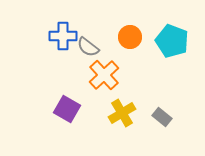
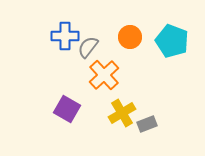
blue cross: moved 2 px right
gray semicircle: rotated 90 degrees clockwise
gray rectangle: moved 15 px left, 7 px down; rotated 60 degrees counterclockwise
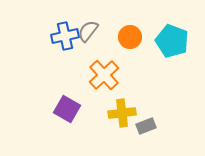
blue cross: rotated 12 degrees counterclockwise
gray semicircle: moved 16 px up
yellow cross: rotated 24 degrees clockwise
gray rectangle: moved 1 px left, 2 px down
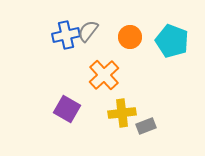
blue cross: moved 1 px right, 1 px up
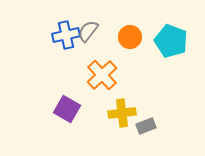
cyan pentagon: moved 1 px left
orange cross: moved 2 px left
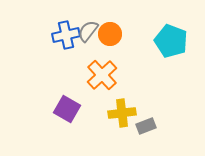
orange circle: moved 20 px left, 3 px up
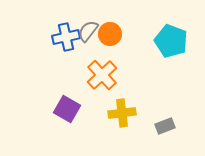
blue cross: moved 2 px down
gray rectangle: moved 19 px right
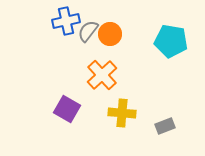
blue cross: moved 16 px up
cyan pentagon: rotated 12 degrees counterclockwise
yellow cross: rotated 12 degrees clockwise
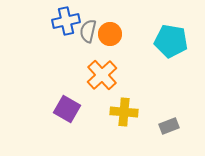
gray semicircle: rotated 25 degrees counterclockwise
yellow cross: moved 2 px right, 1 px up
gray rectangle: moved 4 px right
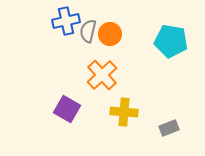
gray rectangle: moved 2 px down
